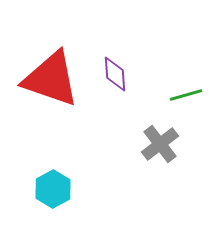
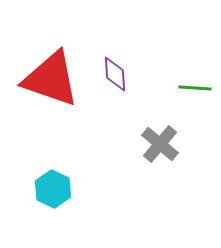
green line: moved 9 px right, 7 px up; rotated 20 degrees clockwise
gray cross: rotated 12 degrees counterclockwise
cyan hexagon: rotated 6 degrees counterclockwise
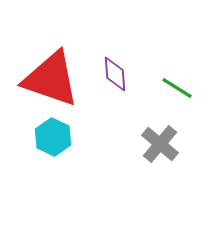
green line: moved 18 px left; rotated 28 degrees clockwise
cyan hexagon: moved 52 px up
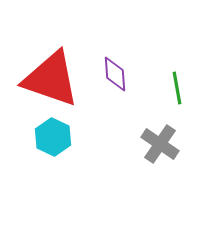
green line: rotated 48 degrees clockwise
gray cross: rotated 6 degrees counterclockwise
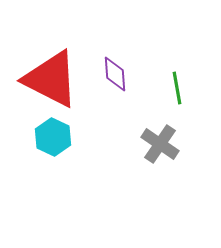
red triangle: rotated 8 degrees clockwise
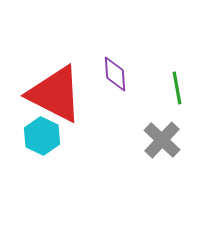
red triangle: moved 4 px right, 15 px down
cyan hexagon: moved 11 px left, 1 px up
gray cross: moved 2 px right, 4 px up; rotated 9 degrees clockwise
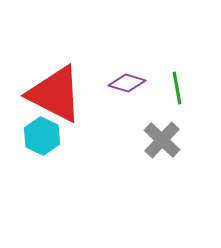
purple diamond: moved 12 px right, 9 px down; rotated 69 degrees counterclockwise
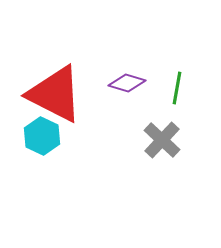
green line: rotated 20 degrees clockwise
